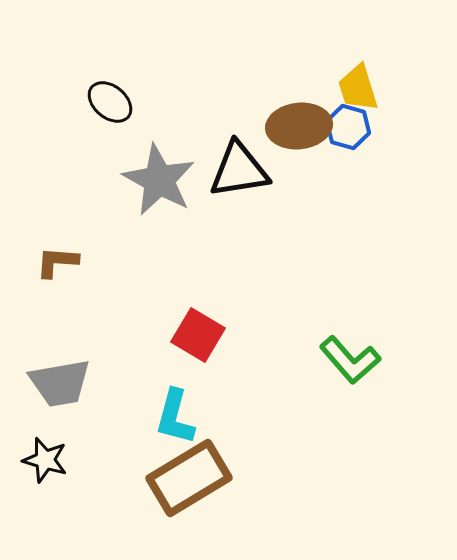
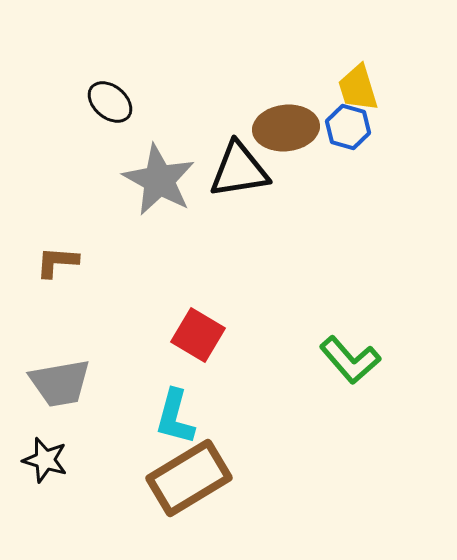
brown ellipse: moved 13 px left, 2 px down
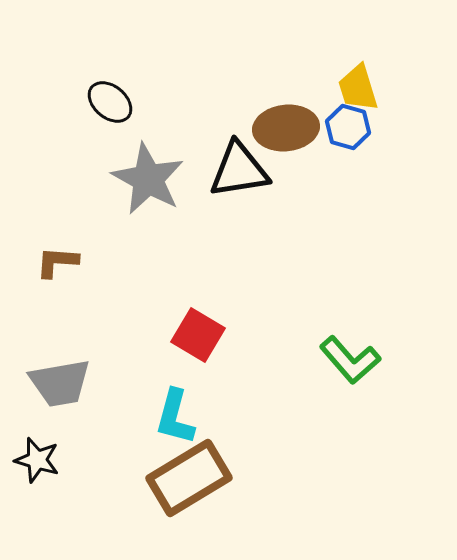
gray star: moved 11 px left, 1 px up
black star: moved 8 px left
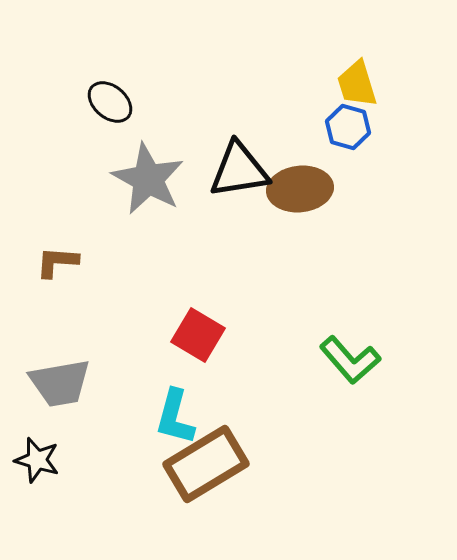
yellow trapezoid: moved 1 px left, 4 px up
brown ellipse: moved 14 px right, 61 px down
brown rectangle: moved 17 px right, 14 px up
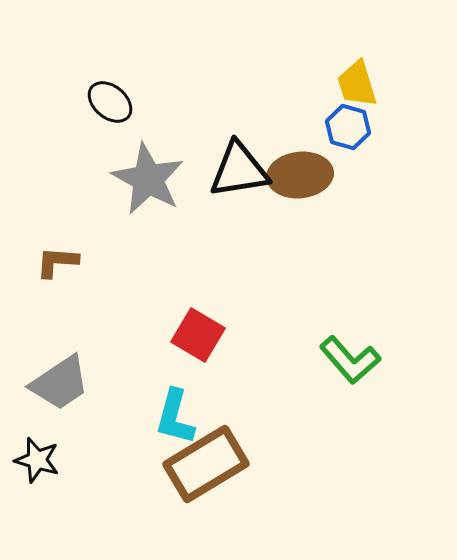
brown ellipse: moved 14 px up
gray trapezoid: rotated 24 degrees counterclockwise
